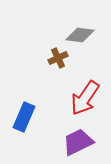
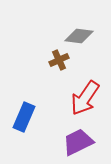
gray diamond: moved 1 px left, 1 px down
brown cross: moved 1 px right, 2 px down
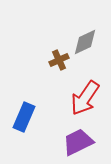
gray diamond: moved 6 px right, 6 px down; rotated 32 degrees counterclockwise
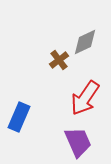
brown cross: rotated 12 degrees counterclockwise
blue rectangle: moved 5 px left
purple trapezoid: rotated 92 degrees clockwise
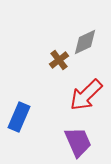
red arrow: moved 1 px right, 3 px up; rotated 12 degrees clockwise
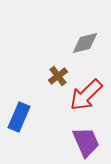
gray diamond: moved 1 px down; rotated 12 degrees clockwise
brown cross: moved 1 px left, 16 px down
purple trapezoid: moved 8 px right
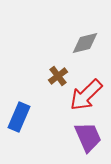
purple trapezoid: moved 2 px right, 5 px up
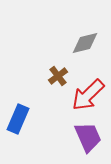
red arrow: moved 2 px right
blue rectangle: moved 1 px left, 2 px down
